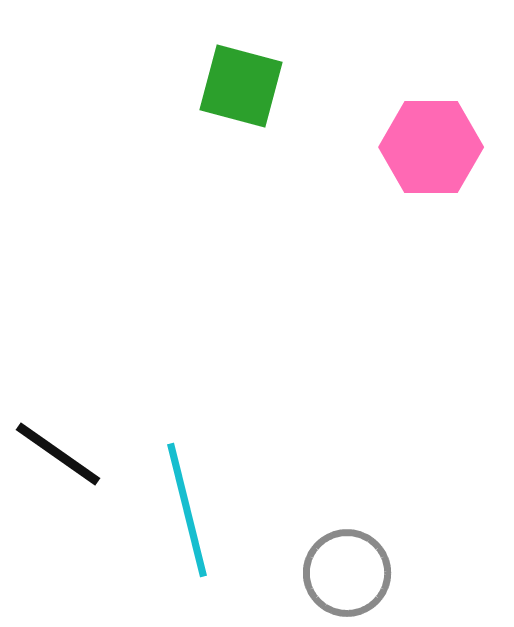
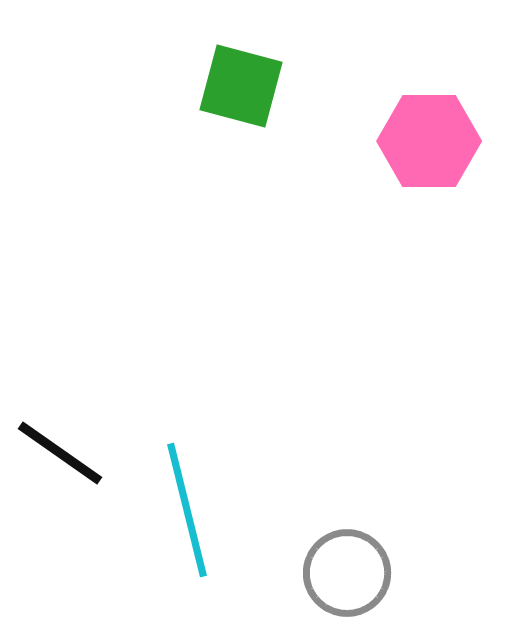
pink hexagon: moved 2 px left, 6 px up
black line: moved 2 px right, 1 px up
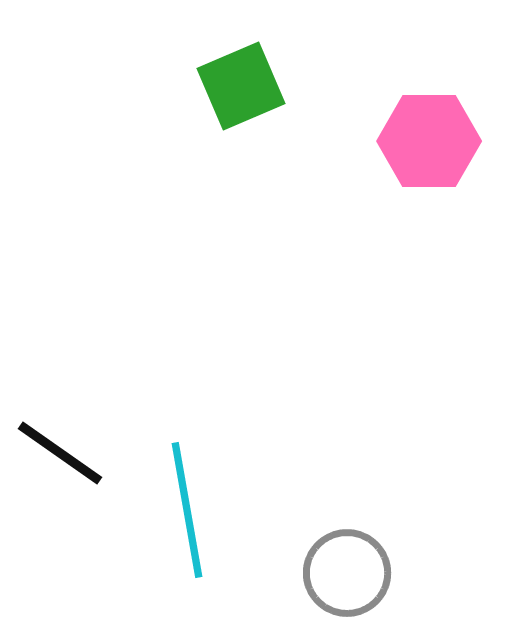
green square: rotated 38 degrees counterclockwise
cyan line: rotated 4 degrees clockwise
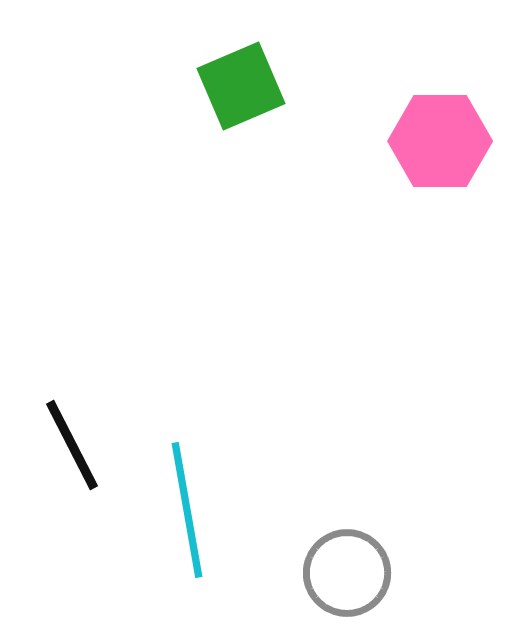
pink hexagon: moved 11 px right
black line: moved 12 px right, 8 px up; rotated 28 degrees clockwise
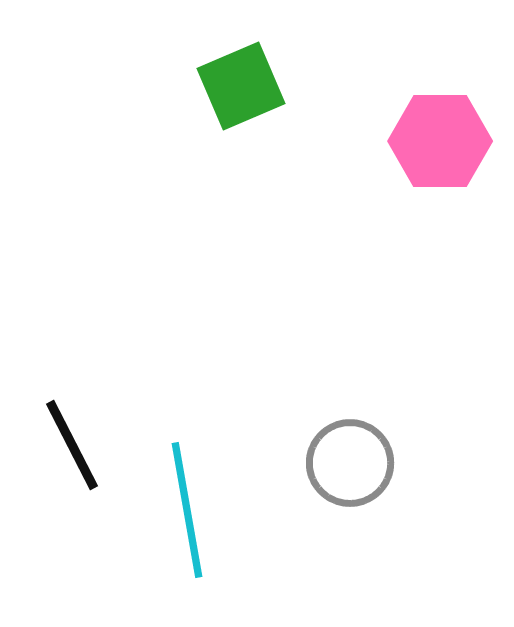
gray circle: moved 3 px right, 110 px up
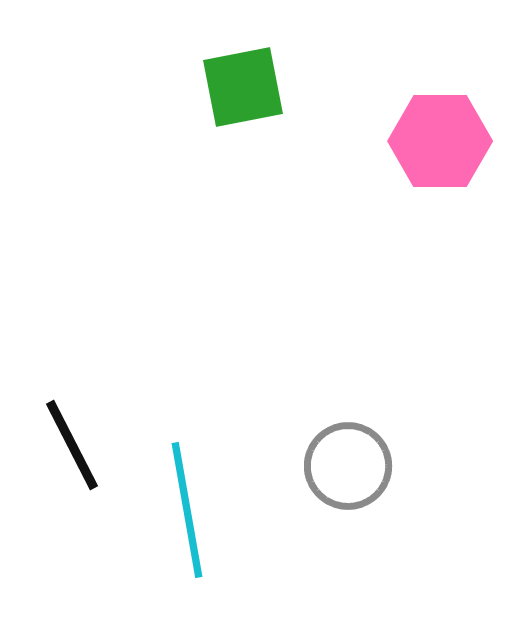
green square: moved 2 px right, 1 px down; rotated 12 degrees clockwise
gray circle: moved 2 px left, 3 px down
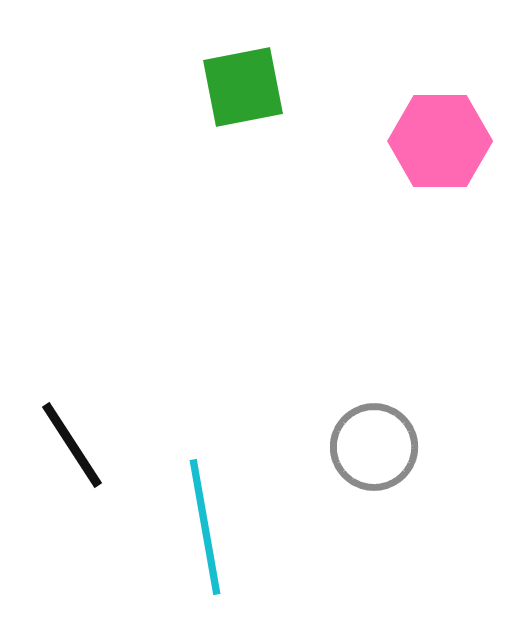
black line: rotated 6 degrees counterclockwise
gray circle: moved 26 px right, 19 px up
cyan line: moved 18 px right, 17 px down
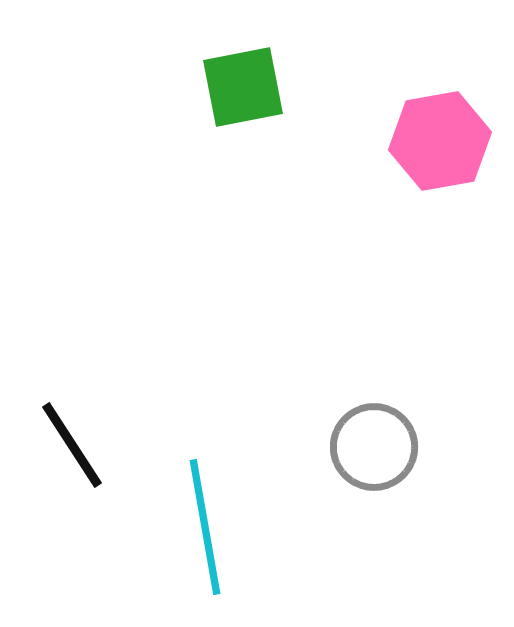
pink hexagon: rotated 10 degrees counterclockwise
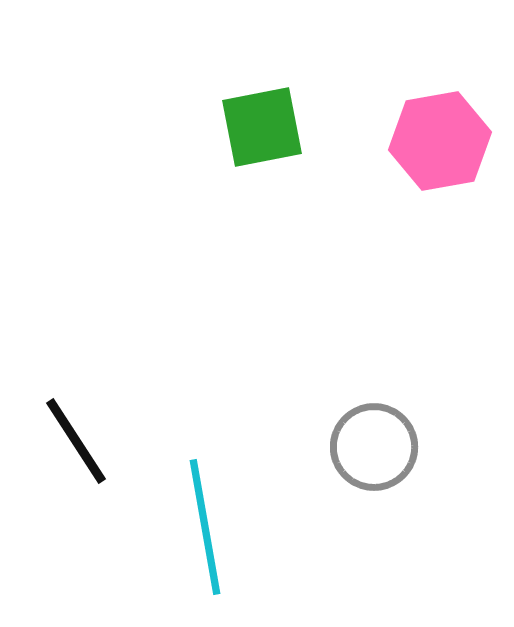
green square: moved 19 px right, 40 px down
black line: moved 4 px right, 4 px up
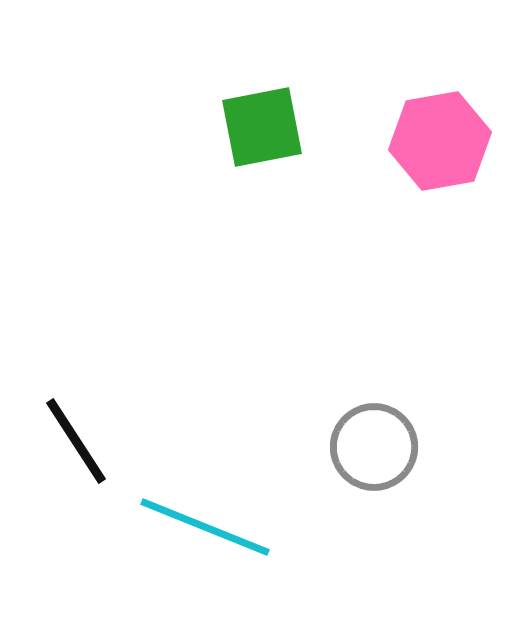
cyan line: rotated 58 degrees counterclockwise
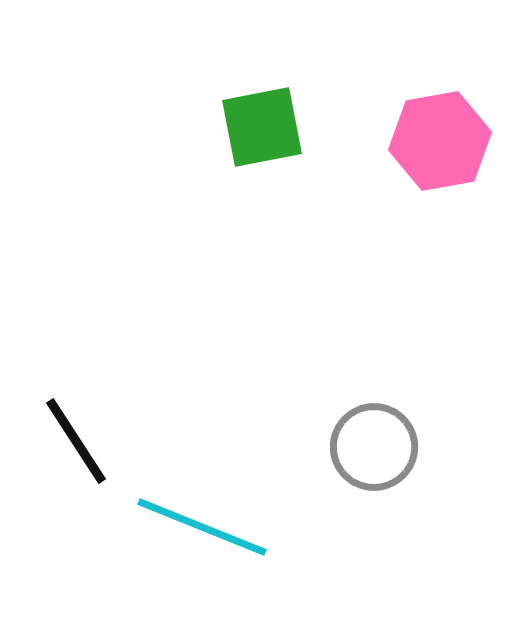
cyan line: moved 3 px left
